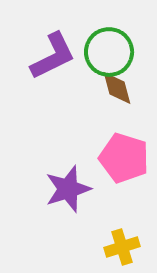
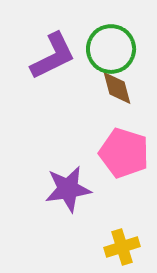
green circle: moved 2 px right, 3 px up
pink pentagon: moved 5 px up
purple star: rotated 9 degrees clockwise
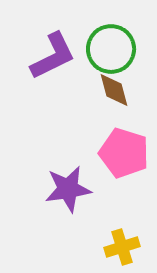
brown diamond: moved 3 px left, 2 px down
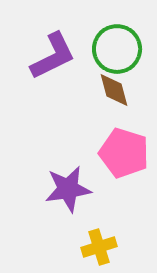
green circle: moved 6 px right
yellow cross: moved 23 px left
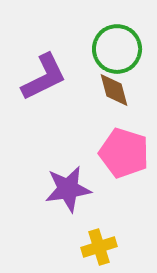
purple L-shape: moved 9 px left, 21 px down
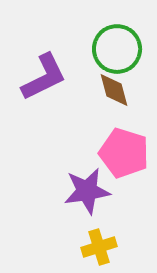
purple star: moved 19 px right, 2 px down
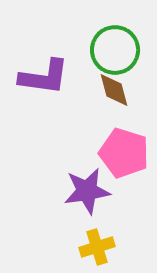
green circle: moved 2 px left, 1 px down
purple L-shape: rotated 34 degrees clockwise
yellow cross: moved 2 px left
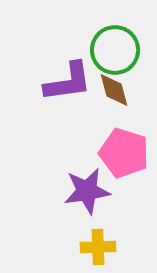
purple L-shape: moved 24 px right, 5 px down; rotated 16 degrees counterclockwise
yellow cross: moved 1 px right; rotated 16 degrees clockwise
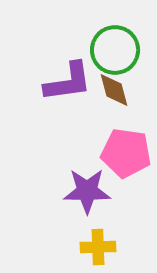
pink pentagon: moved 2 px right; rotated 9 degrees counterclockwise
purple star: rotated 9 degrees clockwise
